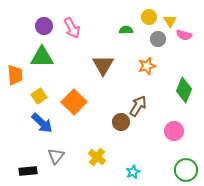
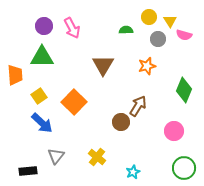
green circle: moved 2 px left, 2 px up
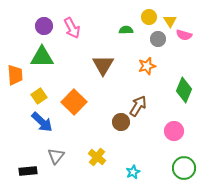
blue arrow: moved 1 px up
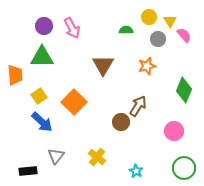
pink semicircle: rotated 147 degrees counterclockwise
cyan star: moved 3 px right, 1 px up; rotated 16 degrees counterclockwise
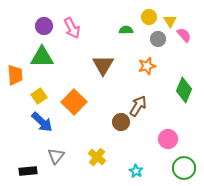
pink circle: moved 6 px left, 8 px down
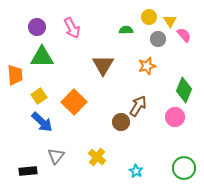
purple circle: moved 7 px left, 1 px down
pink circle: moved 7 px right, 22 px up
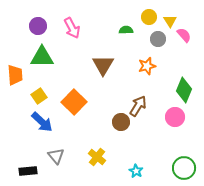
purple circle: moved 1 px right, 1 px up
gray triangle: rotated 18 degrees counterclockwise
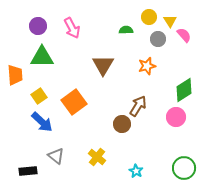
green diamond: rotated 35 degrees clockwise
orange square: rotated 10 degrees clockwise
pink circle: moved 1 px right
brown circle: moved 1 px right, 2 px down
gray triangle: rotated 12 degrees counterclockwise
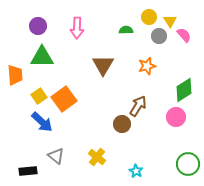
pink arrow: moved 5 px right; rotated 30 degrees clockwise
gray circle: moved 1 px right, 3 px up
orange square: moved 10 px left, 3 px up
green circle: moved 4 px right, 4 px up
